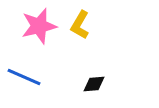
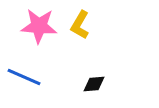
pink star: rotated 18 degrees clockwise
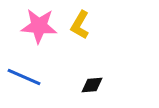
black diamond: moved 2 px left, 1 px down
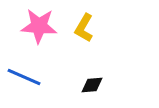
yellow L-shape: moved 4 px right, 3 px down
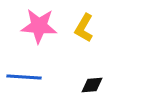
blue line: rotated 20 degrees counterclockwise
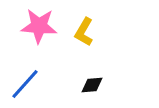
yellow L-shape: moved 4 px down
blue line: moved 1 px right, 7 px down; rotated 52 degrees counterclockwise
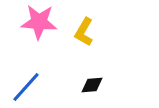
pink star: moved 4 px up
blue line: moved 1 px right, 3 px down
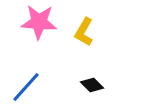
black diamond: rotated 50 degrees clockwise
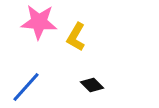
yellow L-shape: moved 8 px left, 5 px down
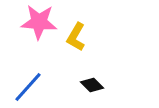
blue line: moved 2 px right
